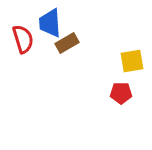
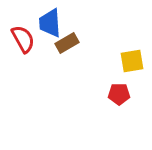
red semicircle: rotated 12 degrees counterclockwise
red pentagon: moved 2 px left, 1 px down
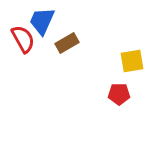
blue trapezoid: moved 8 px left, 2 px up; rotated 28 degrees clockwise
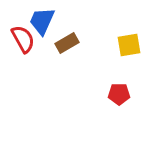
yellow square: moved 3 px left, 16 px up
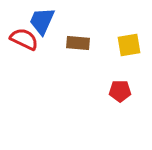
red semicircle: moved 1 px right; rotated 36 degrees counterclockwise
brown rectangle: moved 11 px right; rotated 35 degrees clockwise
red pentagon: moved 1 px right, 3 px up
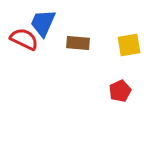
blue trapezoid: moved 1 px right, 2 px down
red pentagon: rotated 25 degrees counterclockwise
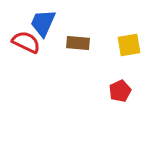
red semicircle: moved 2 px right, 3 px down
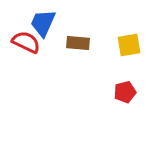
red pentagon: moved 5 px right, 1 px down; rotated 10 degrees clockwise
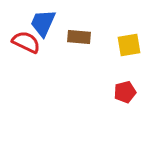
brown rectangle: moved 1 px right, 6 px up
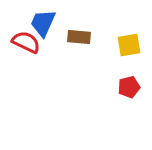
red pentagon: moved 4 px right, 5 px up
